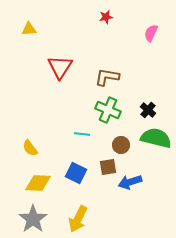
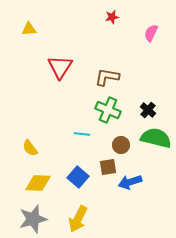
red star: moved 6 px right
blue square: moved 2 px right, 4 px down; rotated 15 degrees clockwise
gray star: rotated 20 degrees clockwise
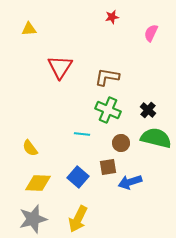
brown circle: moved 2 px up
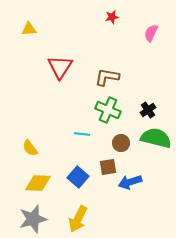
black cross: rotated 14 degrees clockwise
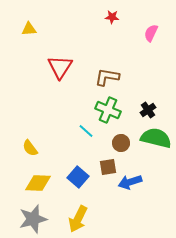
red star: rotated 16 degrees clockwise
cyan line: moved 4 px right, 3 px up; rotated 35 degrees clockwise
